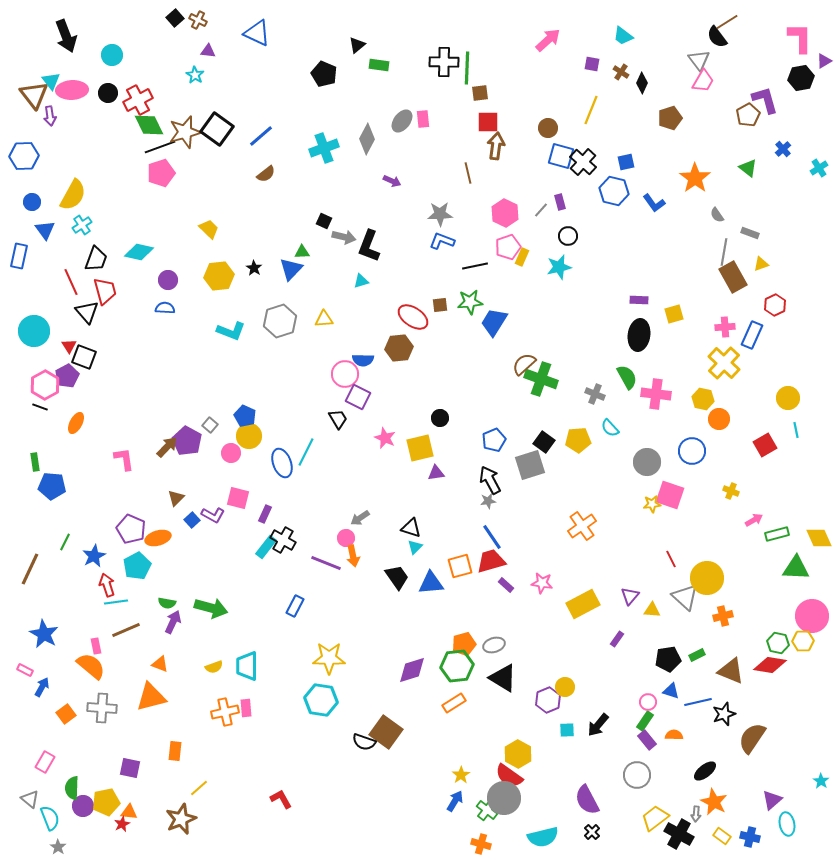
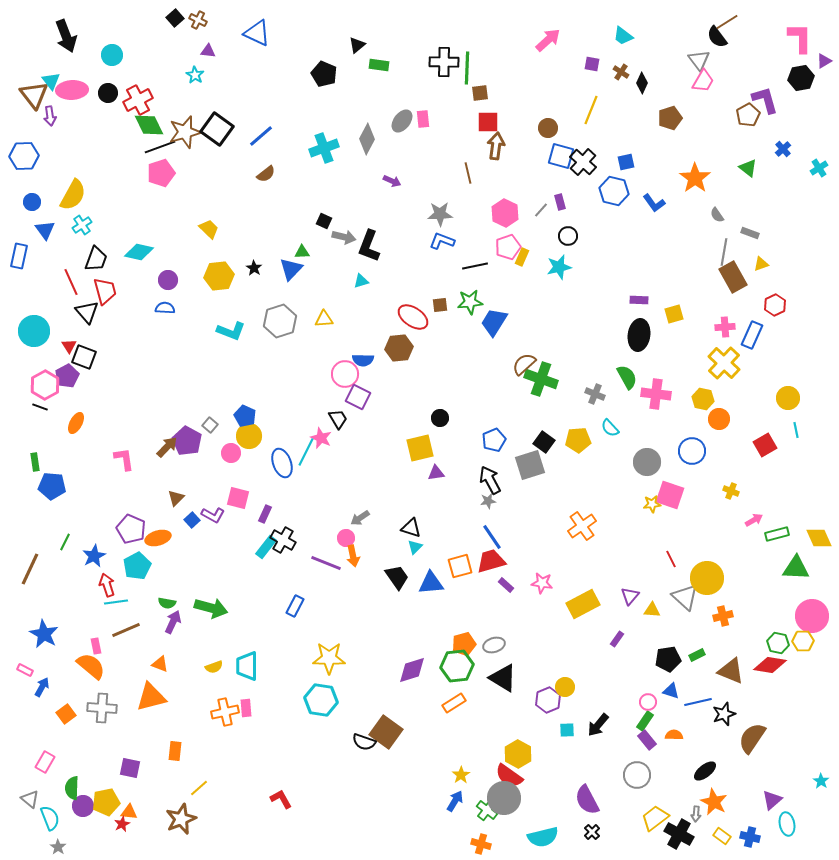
pink star at (385, 438): moved 64 px left
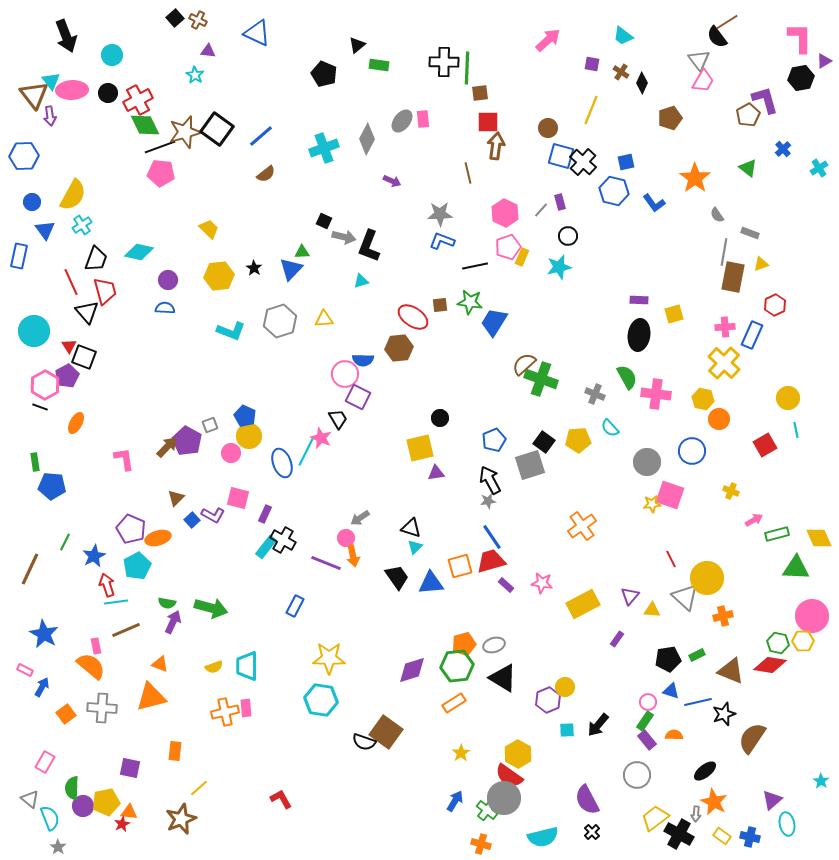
green diamond at (149, 125): moved 4 px left
pink pentagon at (161, 173): rotated 24 degrees clockwise
brown rectangle at (733, 277): rotated 40 degrees clockwise
green star at (470, 302): rotated 15 degrees clockwise
gray square at (210, 425): rotated 28 degrees clockwise
yellow star at (461, 775): moved 22 px up
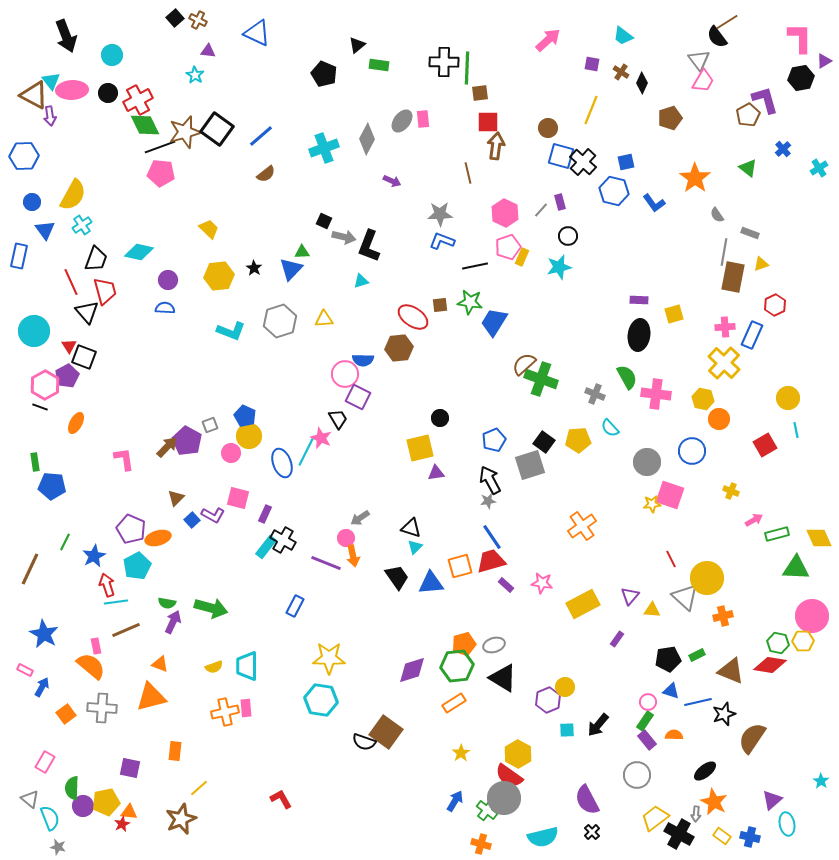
brown triangle at (34, 95): rotated 24 degrees counterclockwise
gray star at (58, 847): rotated 21 degrees counterclockwise
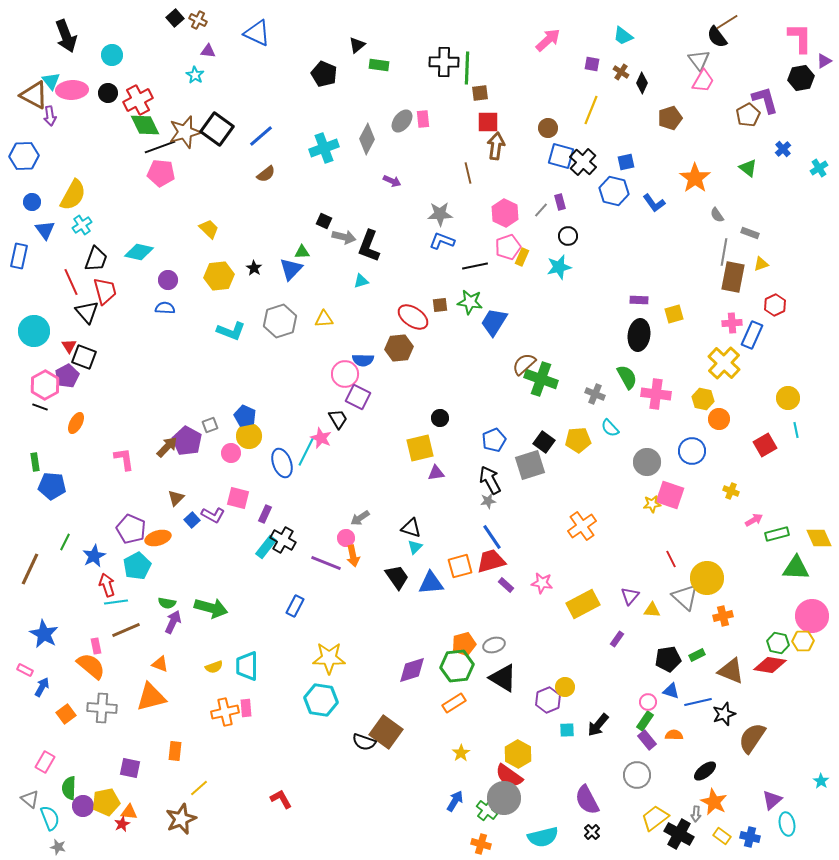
pink cross at (725, 327): moved 7 px right, 4 px up
green semicircle at (72, 788): moved 3 px left
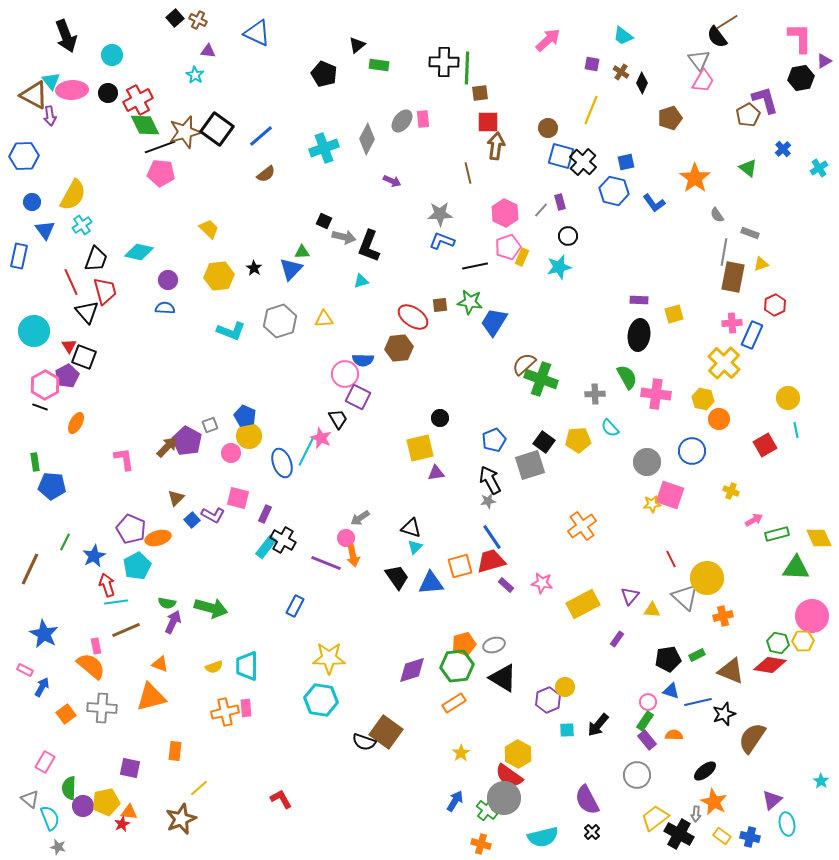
gray cross at (595, 394): rotated 24 degrees counterclockwise
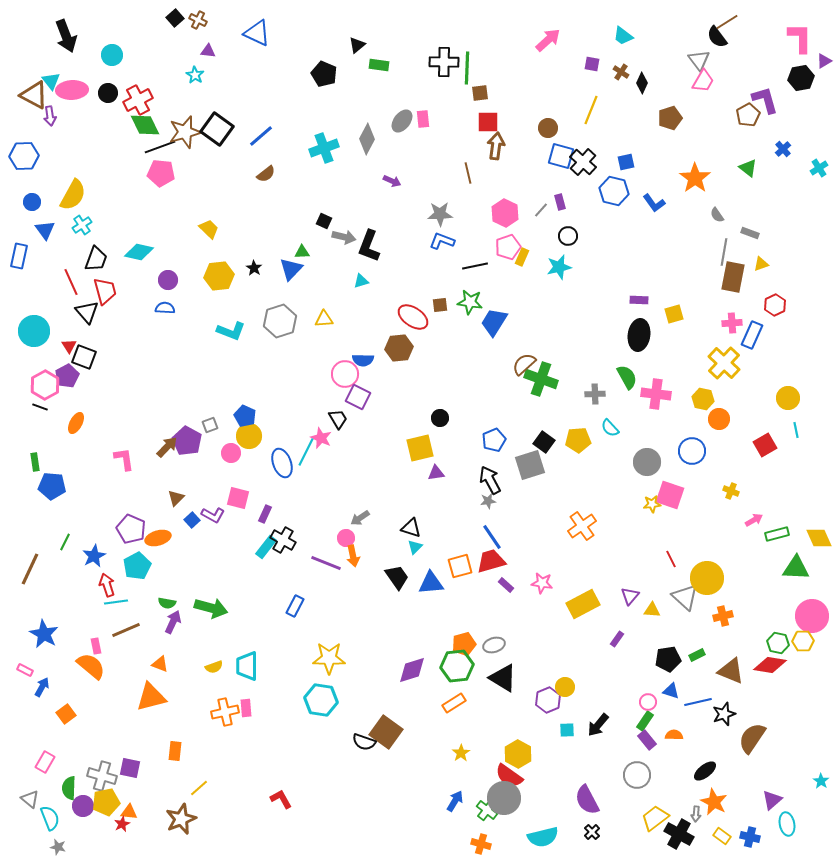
gray cross at (102, 708): moved 68 px down; rotated 12 degrees clockwise
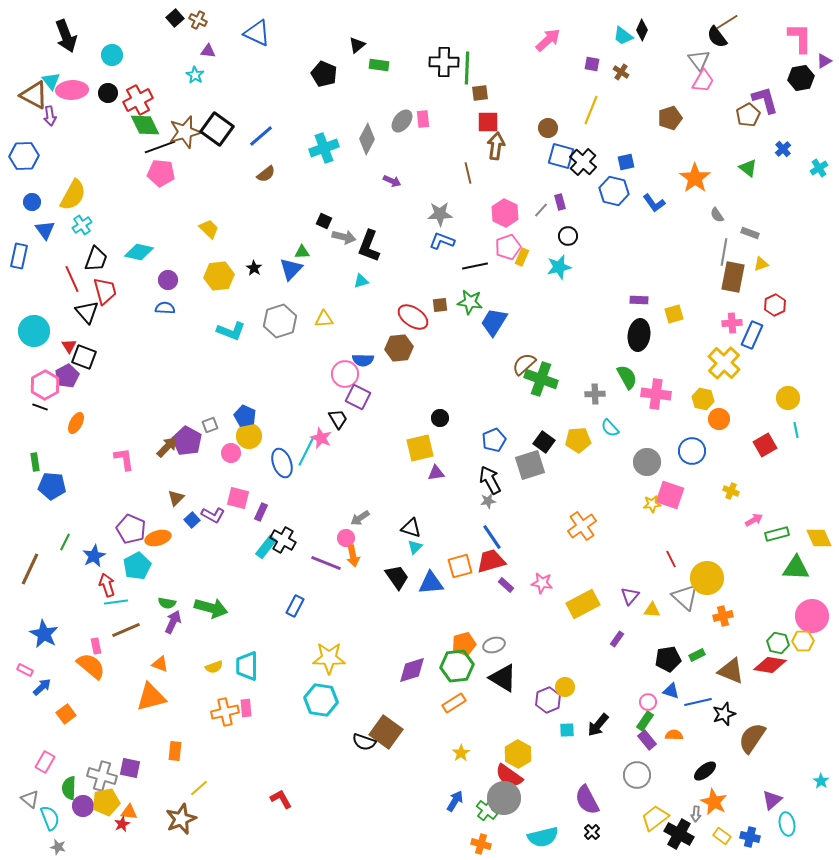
black diamond at (642, 83): moved 53 px up
red line at (71, 282): moved 1 px right, 3 px up
purple rectangle at (265, 514): moved 4 px left, 2 px up
blue arrow at (42, 687): rotated 18 degrees clockwise
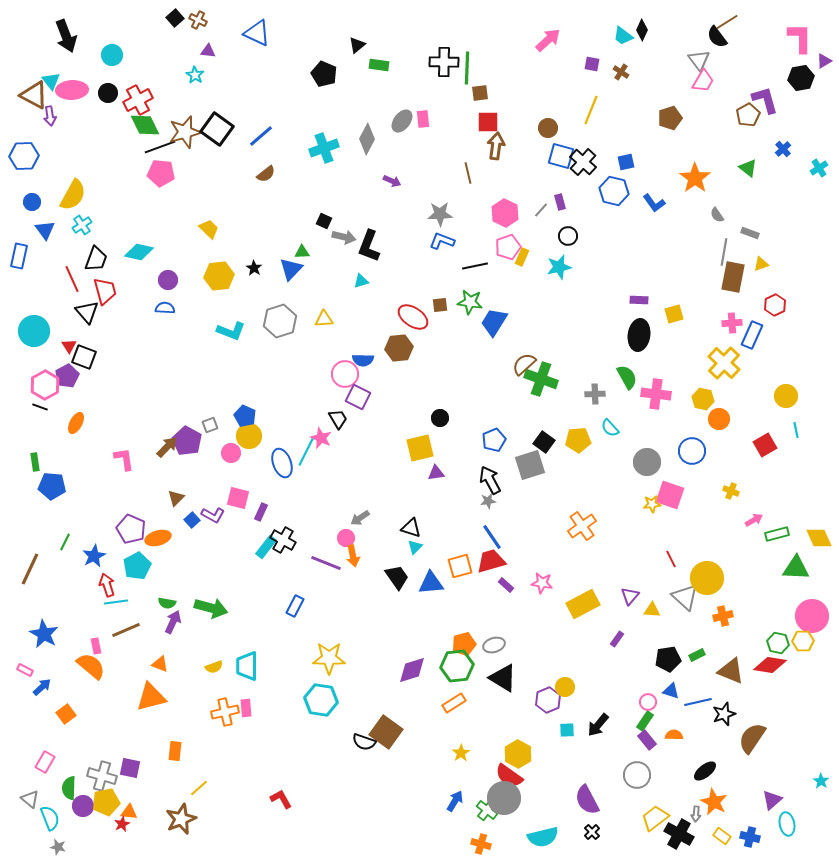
yellow circle at (788, 398): moved 2 px left, 2 px up
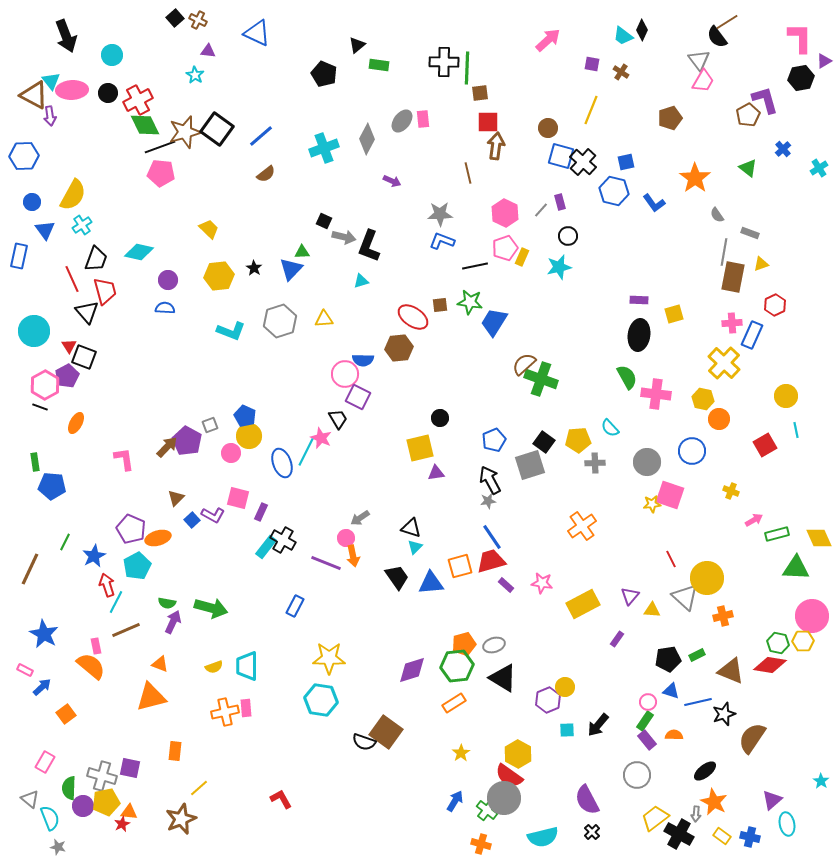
pink pentagon at (508, 247): moved 3 px left, 1 px down
gray cross at (595, 394): moved 69 px down
cyan line at (116, 602): rotated 55 degrees counterclockwise
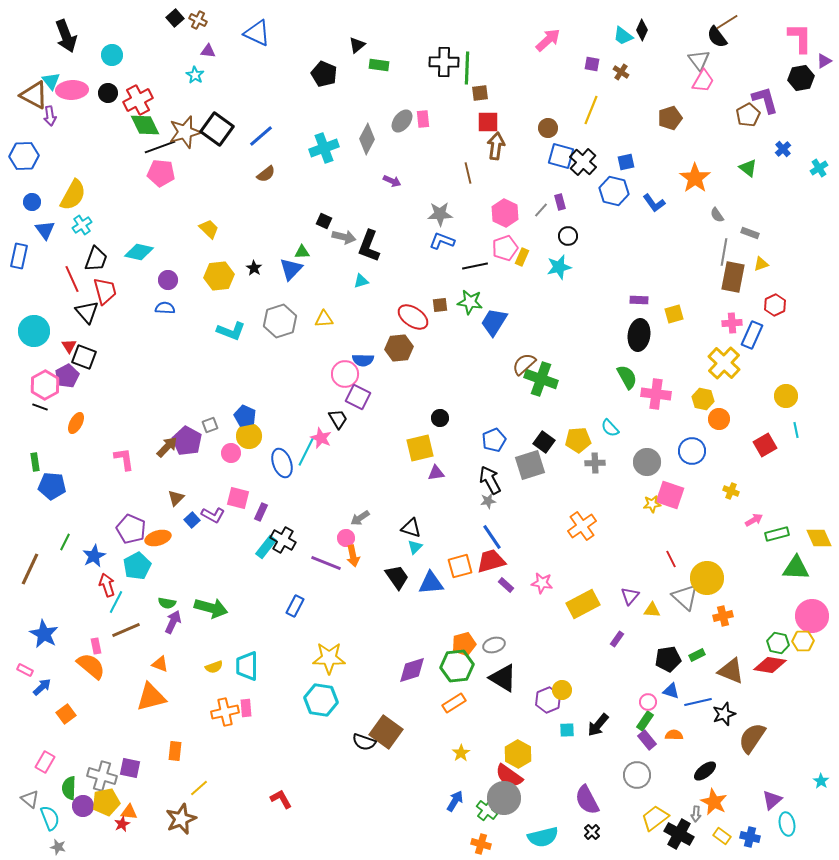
yellow circle at (565, 687): moved 3 px left, 3 px down
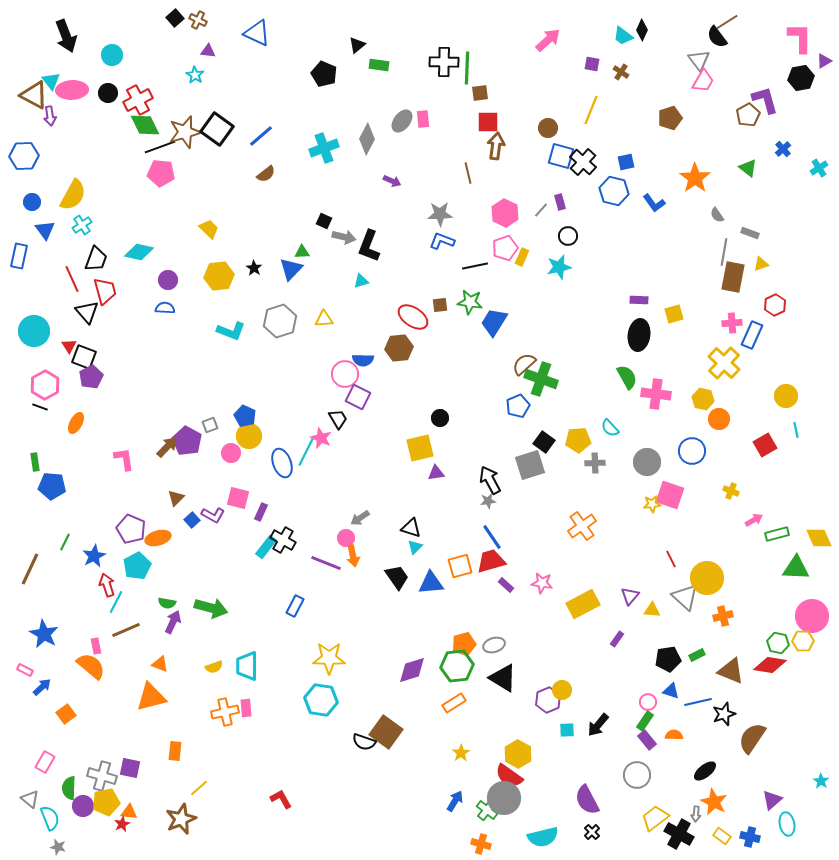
purple pentagon at (67, 376): moved 24 px right, 1 px down
blue pentagon at (494, 440): moved 24 px right, 34 px up
